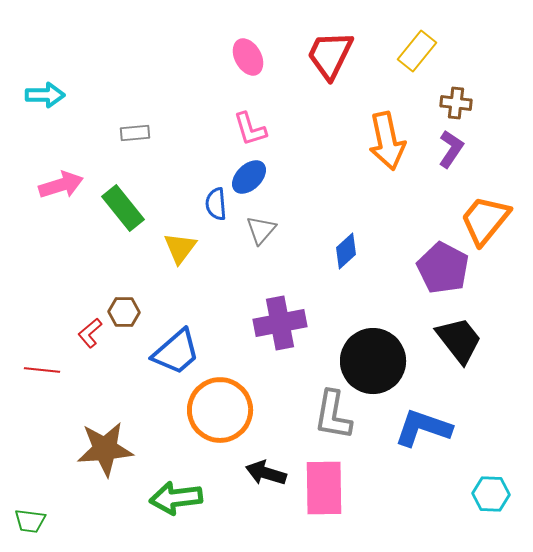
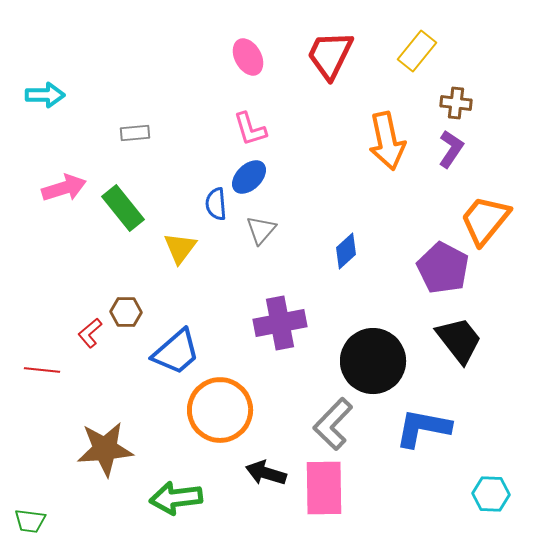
pink arrow: moved 3 px right, 3 px down
brown hexagon: moved 2 px right
gray L-shape: moved 9 px down; rotated 34 degrees clockwise
blue L-shape: rotated 8 degrees counterclockwise
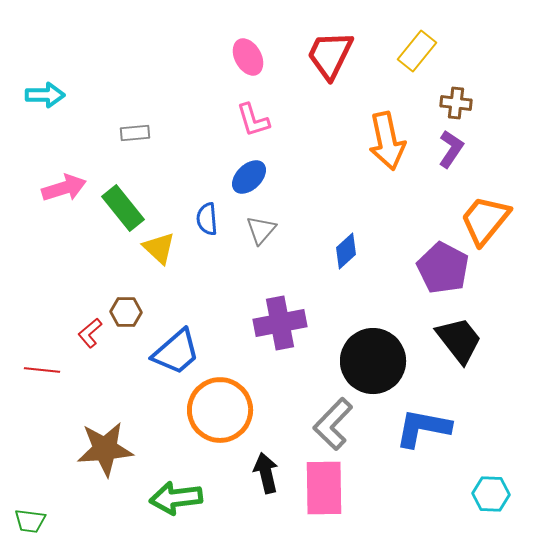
pink L-shape: moved 3 px right, 9 px up
blue semicircle: moved 9 px left, 15 px down
yellow triangle: moved 21 px left; rotated 24 degrees counterclockwise
black arrow: rotated 60 degrees clockwise
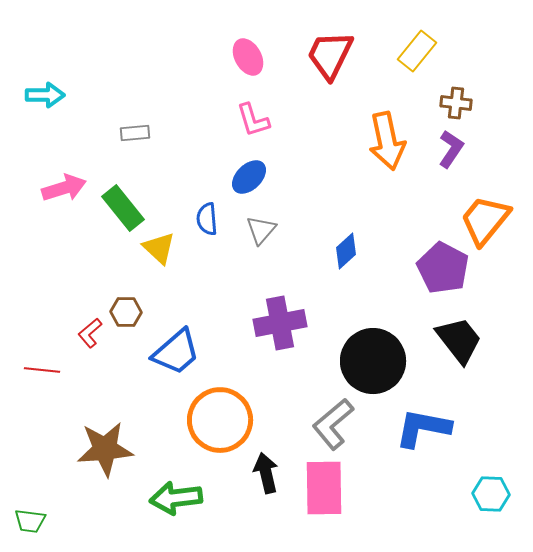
orange circle: moved 10 px down
gray L-shape: rotated 6 degrees clockwise
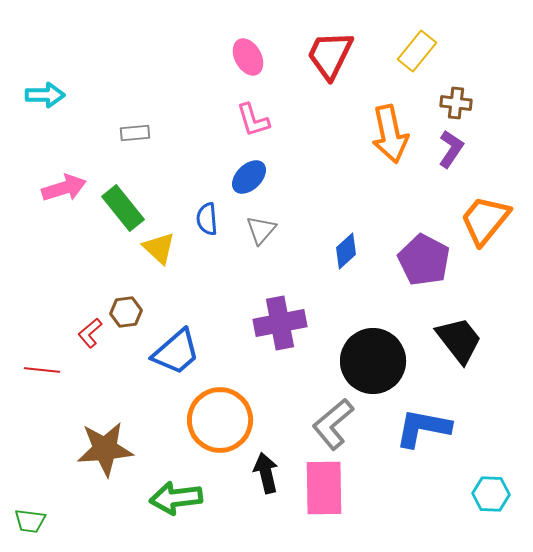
orange arrow: moved 3 px right, 7 px up
purple pentagon: moved 19 px left, 8 px up
brown hexagon: rotated 8 degrees counterclockwise
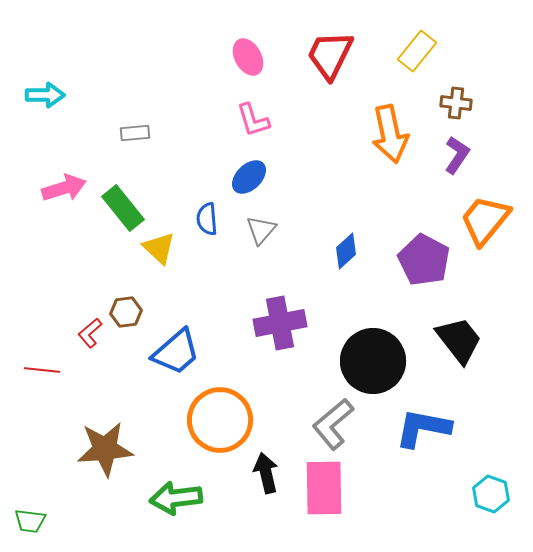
purple L-shape: moved 6 px right, 6 px down
cyan hexagon: rotated 18 degrees clockwise
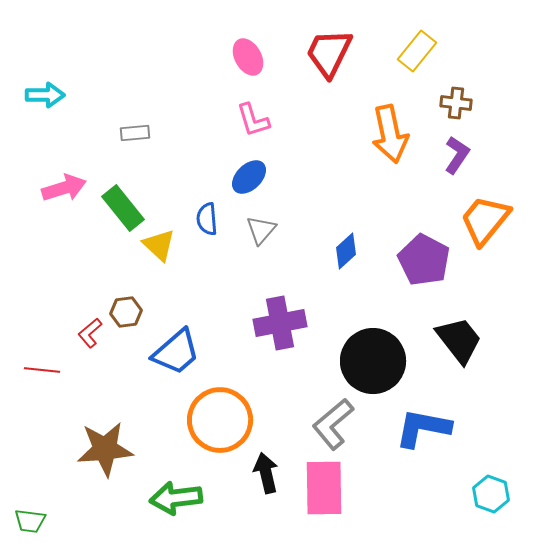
red trapezoid: moved 1 px left, 2 px up
yellow triangle: moved 3 px up
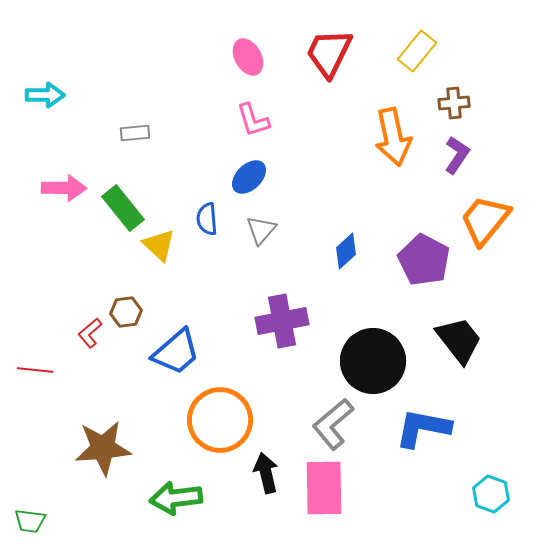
brown cross: moved 2 px left; rotated 12 degrees counterclockwise
orange arrow: moved 3 px right, 3 px down
pink arrow: rotated 18 degrees clockwise
purple cross: moved 2 px right, 2 px up
red line: moved 7 px left
brown star: moved 2 px left, 1 px up
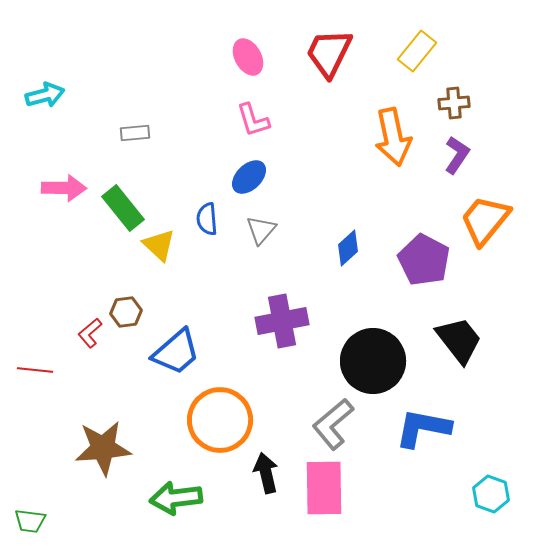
cyan arrow: rotated 15 degrees counterclockwise
blue diamond: moved 2 px right, 3 px up
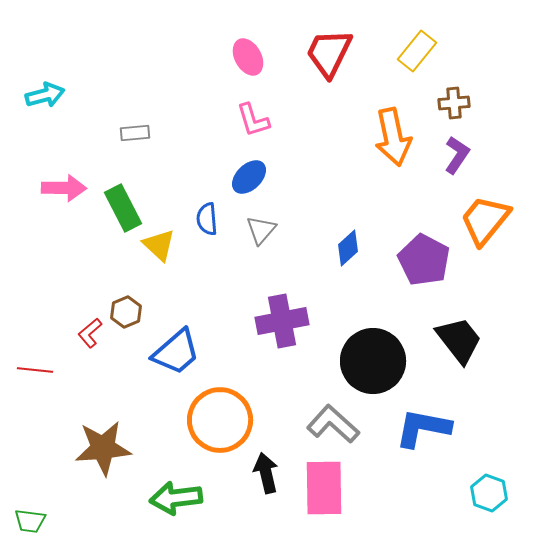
green rectangle: rotated 12 degrees clockwise
brown hexagon: rotated 16 degrees counterclockwise
gray L-shape: rotated 82 degrees clockwise
cyan hexagon: moved 2 px left, 1 px up
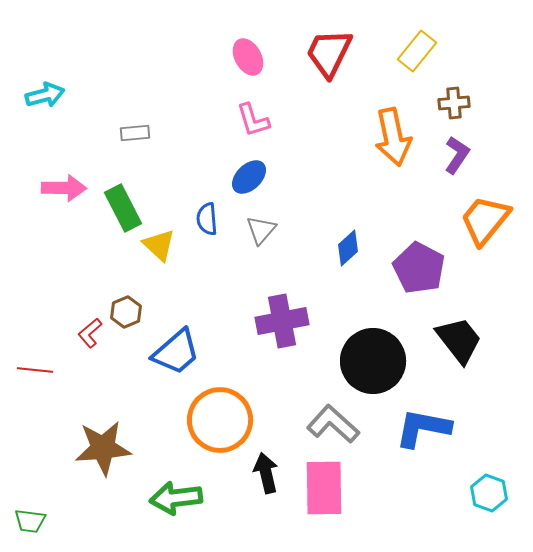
purple pentagon: moved 5 px left, 8 px down
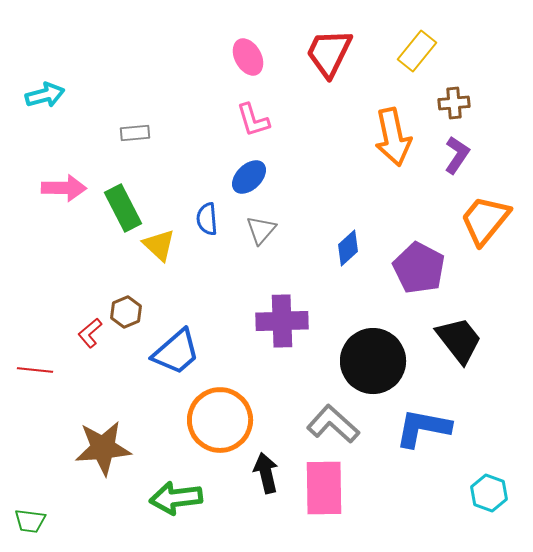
purple cross: rotated 9 degrees clockwise
